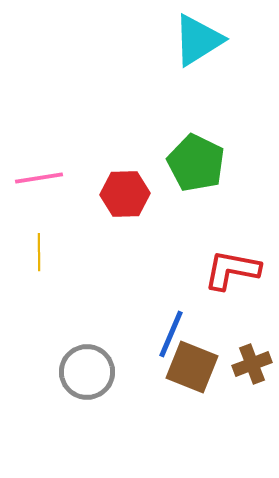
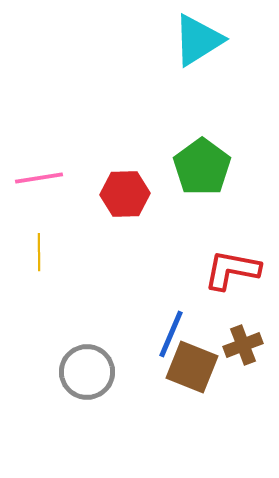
green pentagon: moved 6 px right, 4 px down; rotated 10 degrees clockwise
brown cross: moved 9 px left, 19 px up
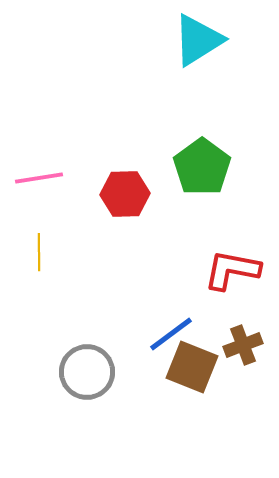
blue line: rotated 30 degrees clockwise
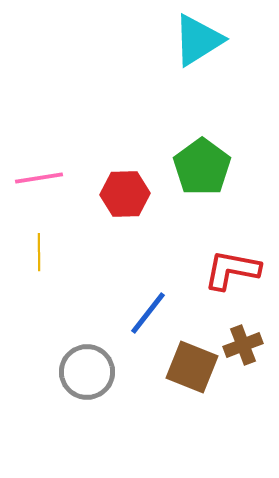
blue line: moved 23 px left, 21 px up; rotated 15 degrees counterclockwise
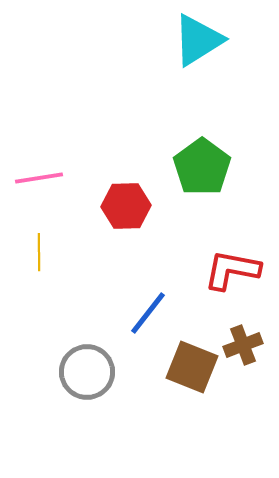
red hexagon: moved 1 px right, 12 px down
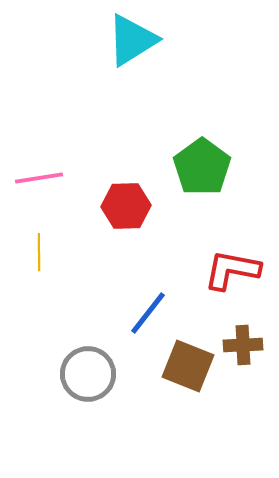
cyan triangle: moved 66 px left
brown cross: rotated 18 degrees clockwise
brown square: moved 4 px left, 1 px up
gray circle: moved 1 px right, 2 px down
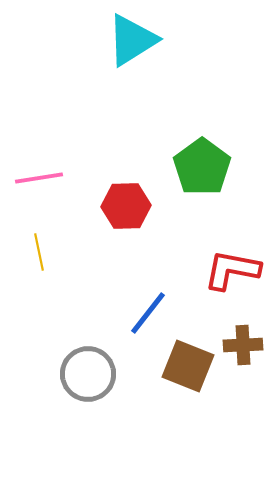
yellow line: rotated 12 degrees counterclockwise
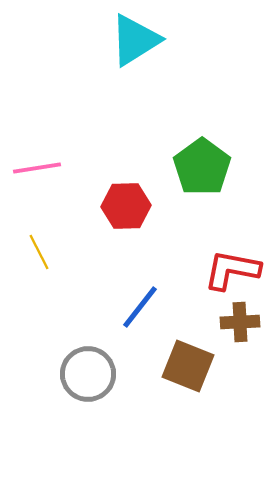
cyan triangle: moved 3 px right
pink line: moved 2 px left, 10 px up
yellow line: rotated 15 degrees counterclockwise
blue line: moved 8 px left, 6 px up
brown cross: moved 3 px left, 23 px up
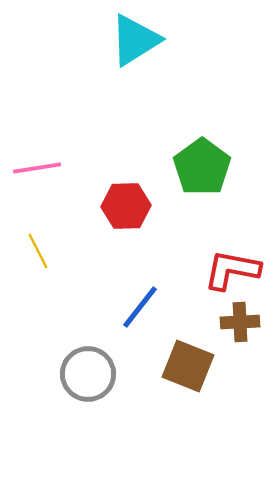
yellow line: moved 1 px left, 1 px up
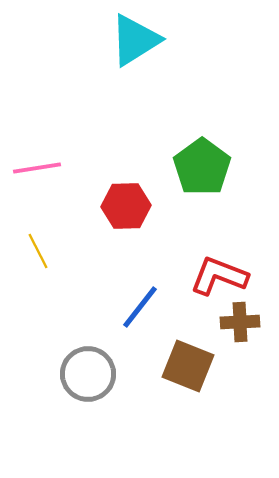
red L-shape: moved 13 px left, 6 px down; rotated 10 degrees clockwise
